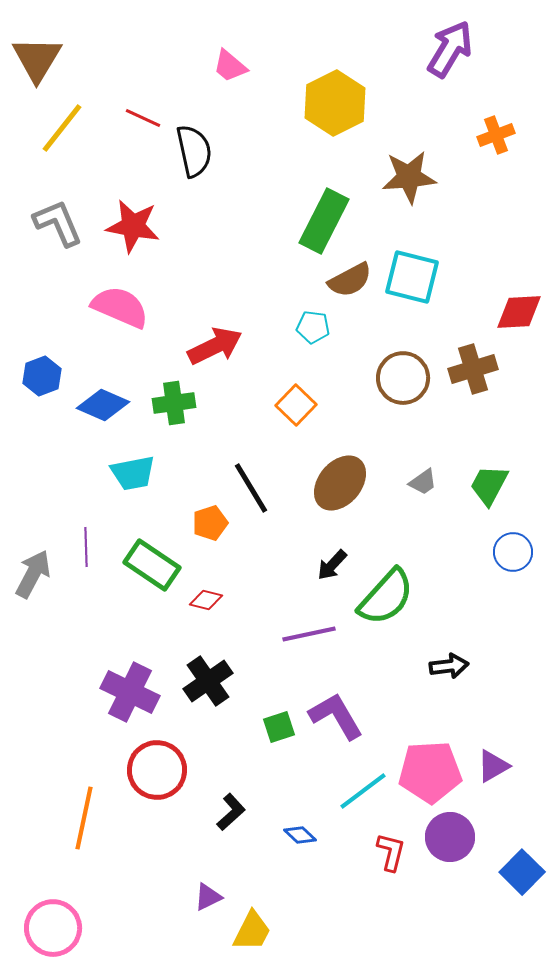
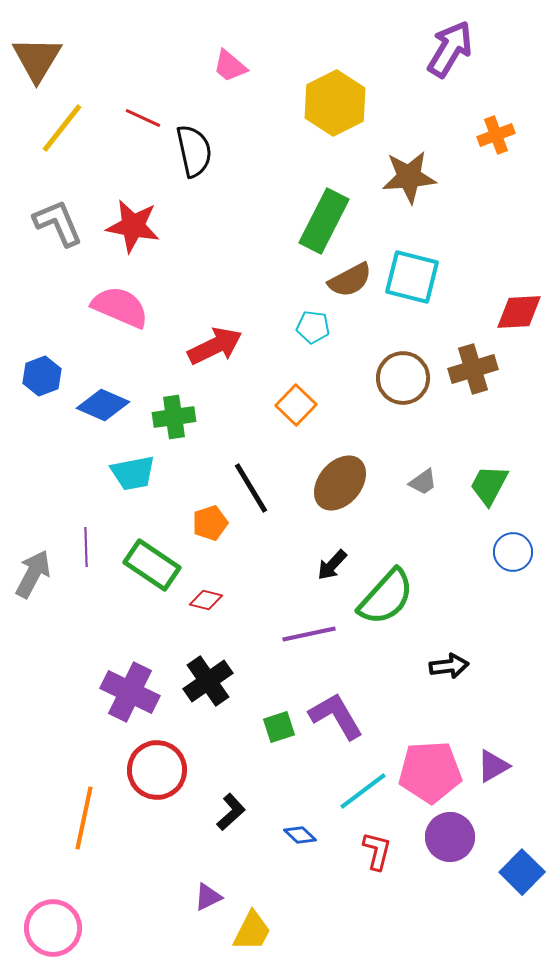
green cross at (174, 403): moved 14 px down
red L-shape at (391, 852): moved 14 px left, 1 px up
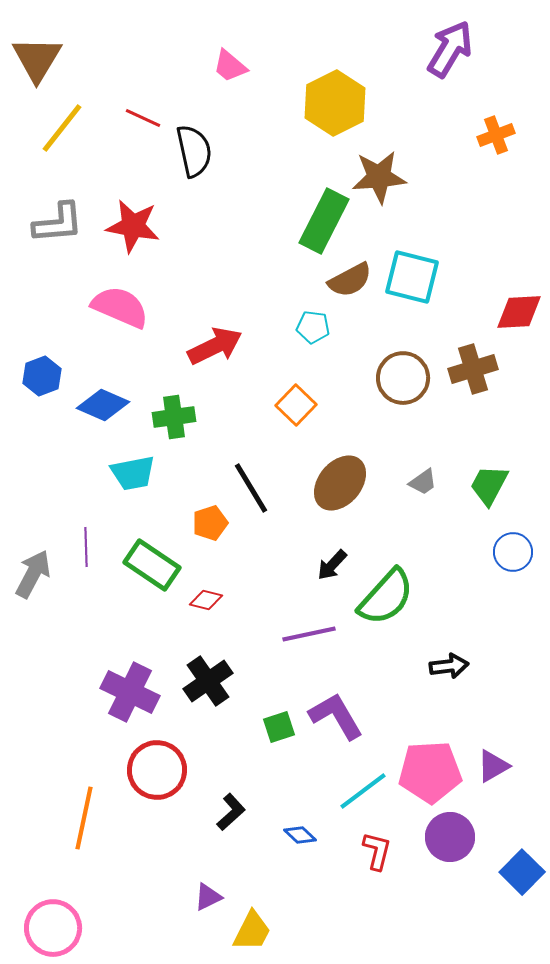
brown star at (409, 177): moved 30 px left
gray L-shape at (58, 223): rotated 108 degrees clockwise
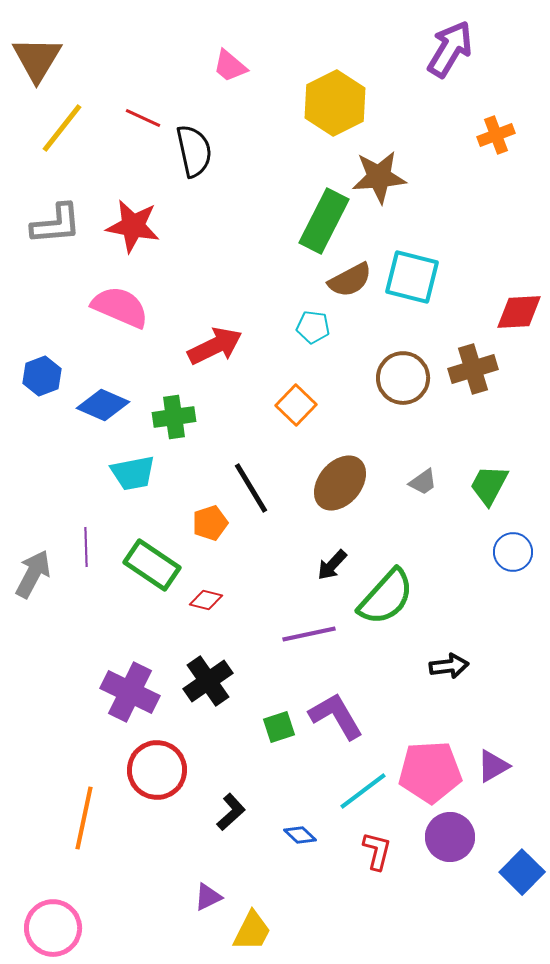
gray L-shape at (58, 223): moved 2 px left, 1 px down
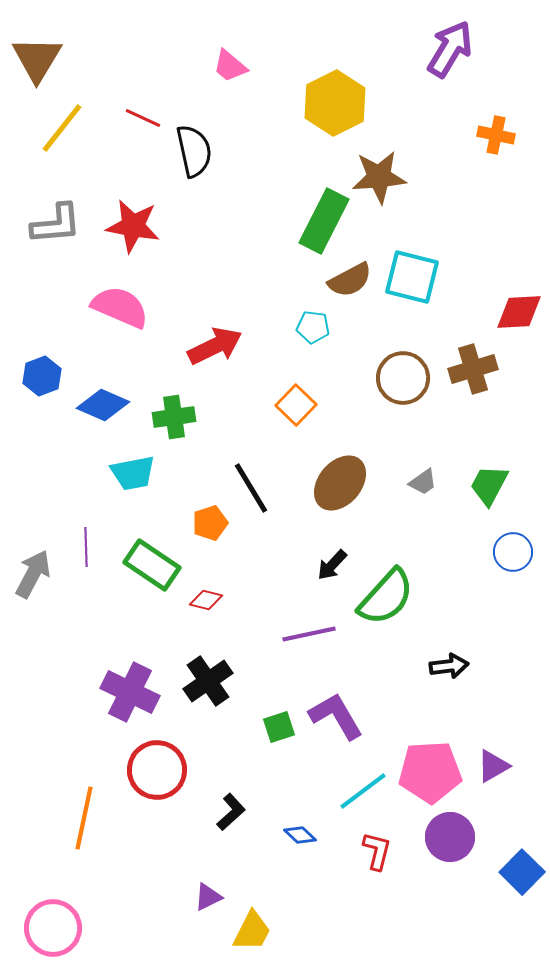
orange cross at (496, 135): rotated 33 degrees clockwise
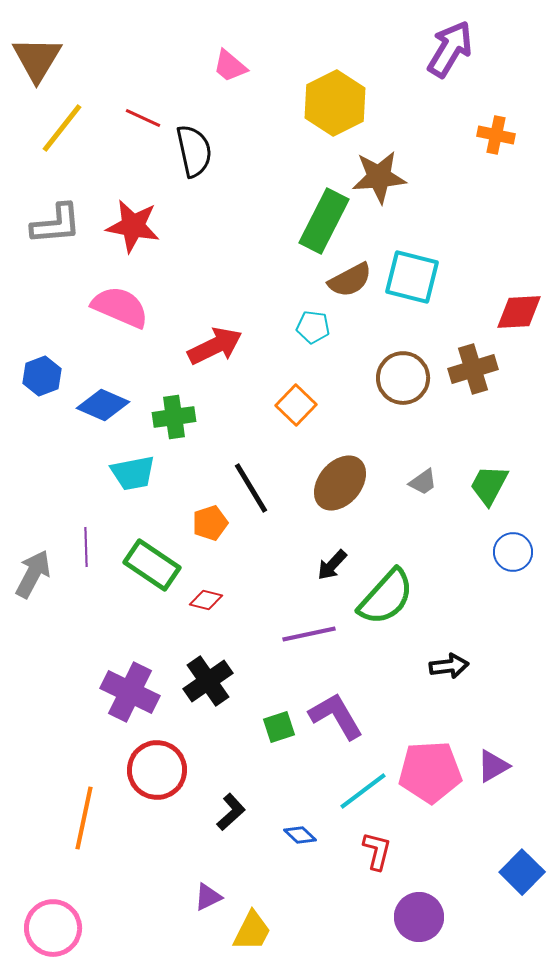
purple circle at (450, 837): moved 31 px left, 80 px down
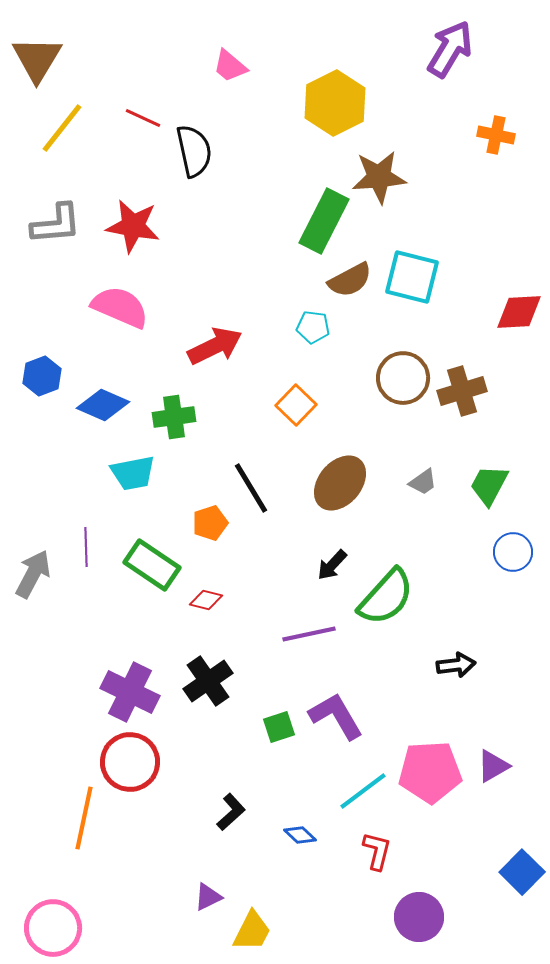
brown cross at (473, 369): moved 11 px left, 22 px down
black arrow at (449, 666): moved 7 px right, 1 px up
red circle at (157, 770): moved 27 px left, 8 px up
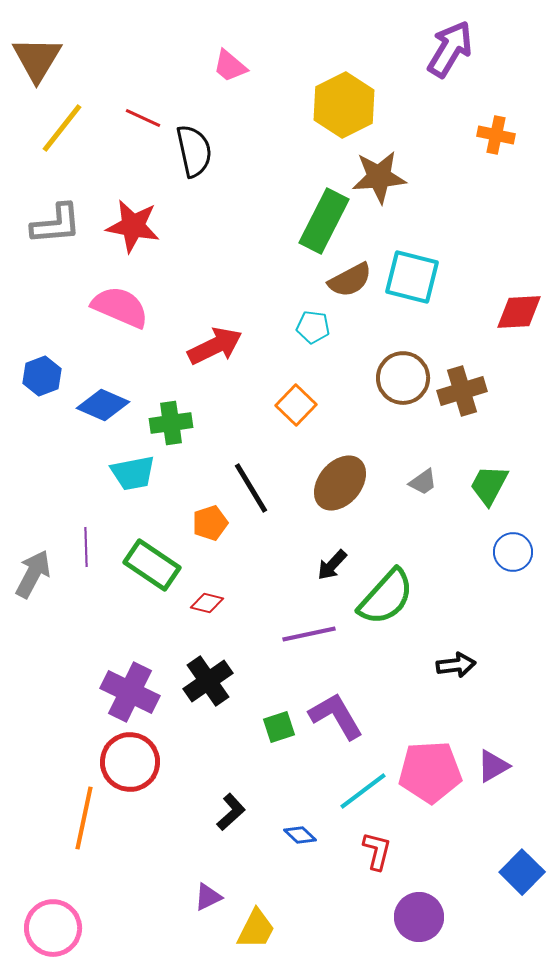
yellow hexagon at (335, 103): moved 9 px right, 2 px down
green cross at (174, 417): moved 3 px left, 6 px down
red diamond at (206, 600): moved 1 px right, 3 px down
yellow trapezoid at (252, 931): moved 4 px right, 2 px up
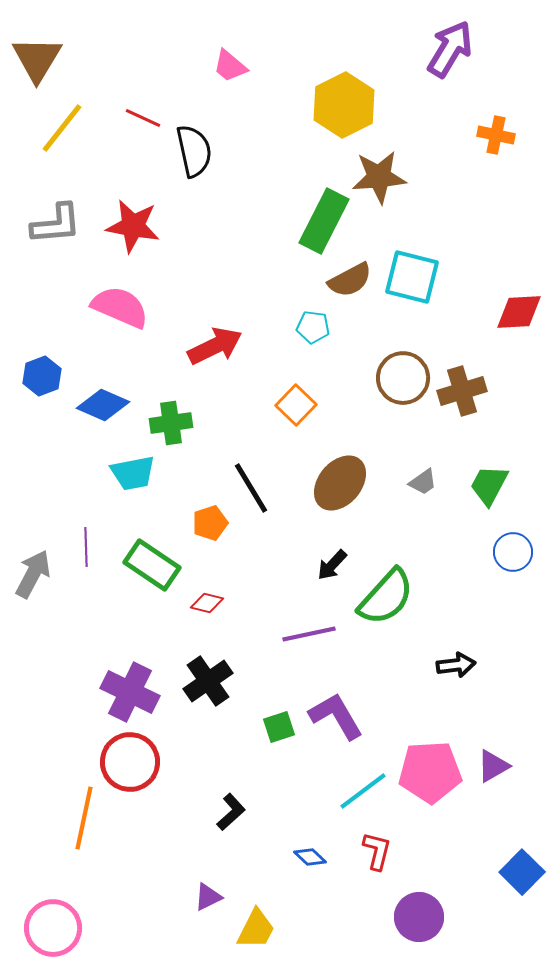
blue diamond at (300, 835): moved 10 px right, 22 px down
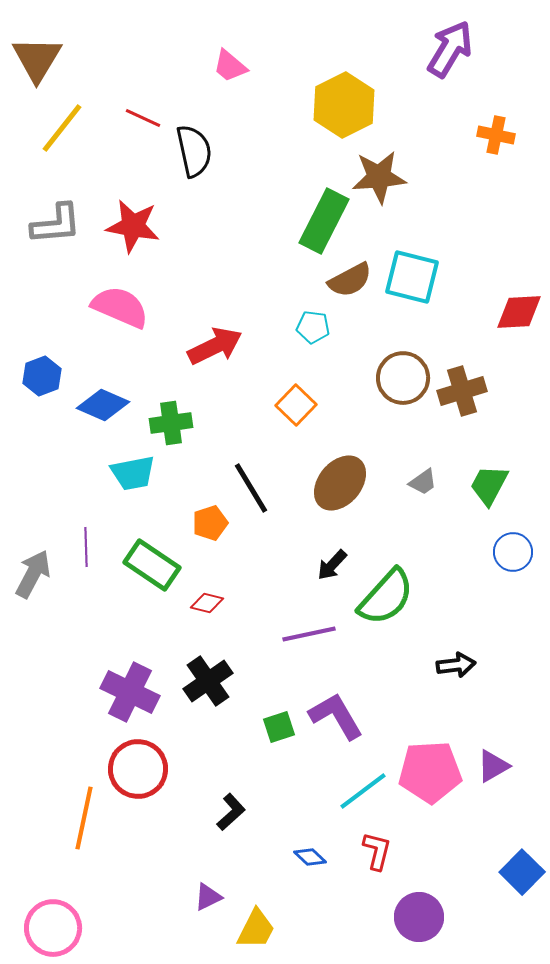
red circle at (130, 762): moved 8 px right, 7 px down
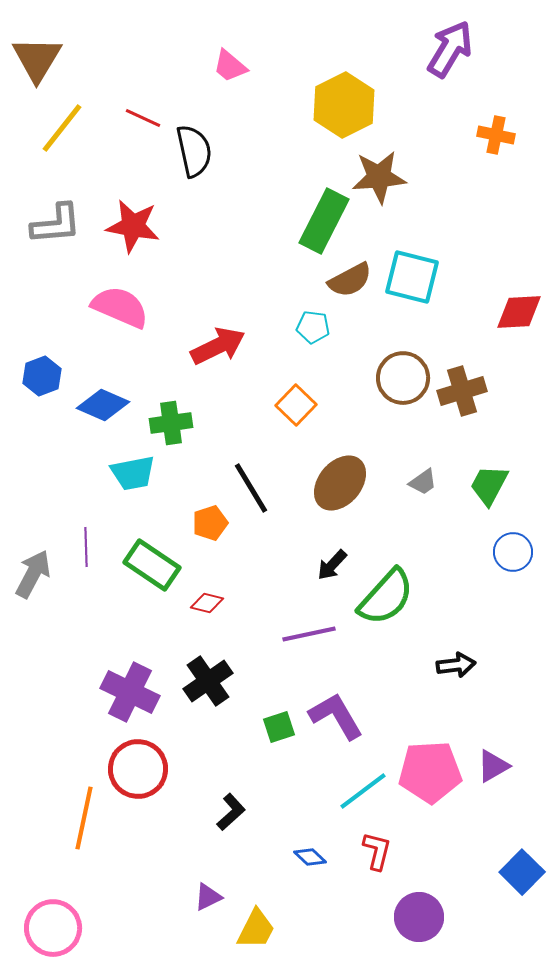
red arrow at (215, 346): moved 3 px right
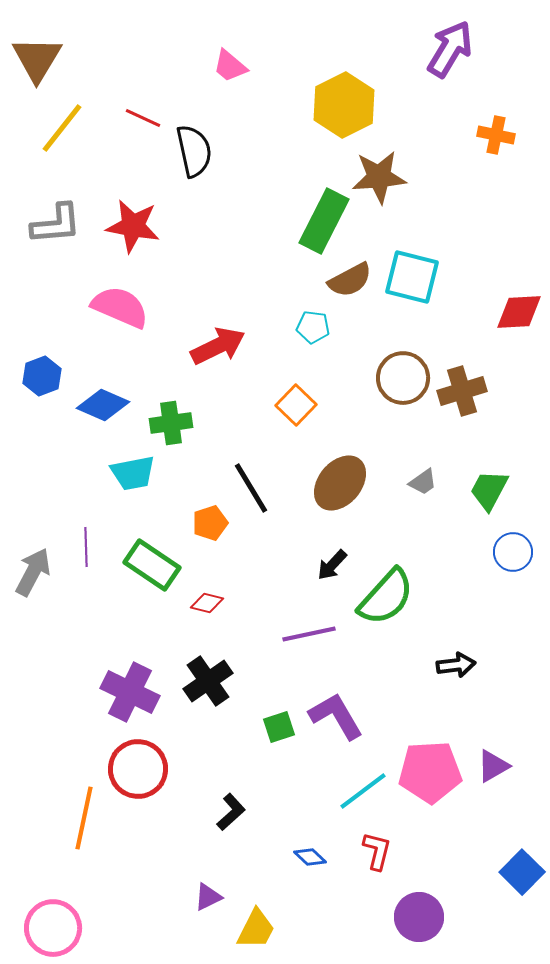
green trapezoid at (489, 485): moved 5 px down
gray arrow at (33, 574): moved 2 px up
